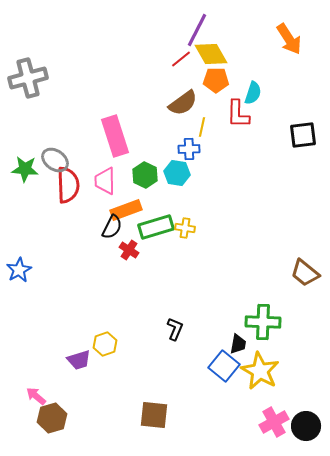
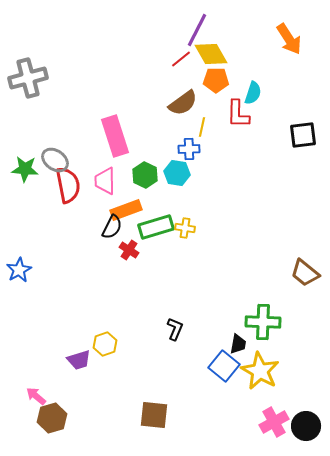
red semicircle: rotated 9 degrees counterclockwise
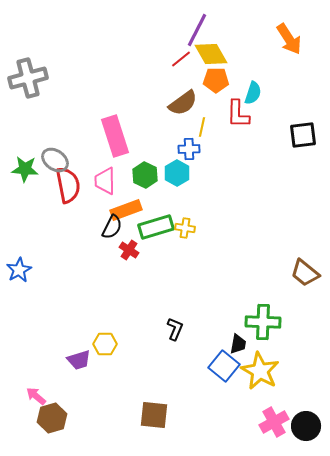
cyan hexagon: rotated 20 degrees clockwise
yellow hexagon: rotated 20 degrees clockwise
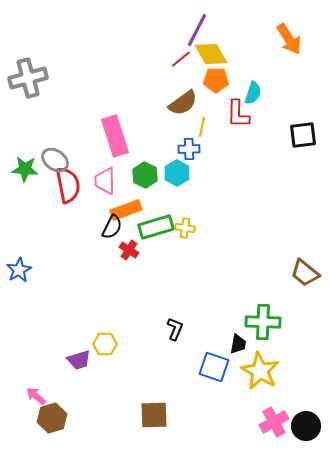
blue square: moved 10 px left, 1 px down; rotated 20 degrees counterclockwise
brown square: rotated 8 degrees counterclockwise
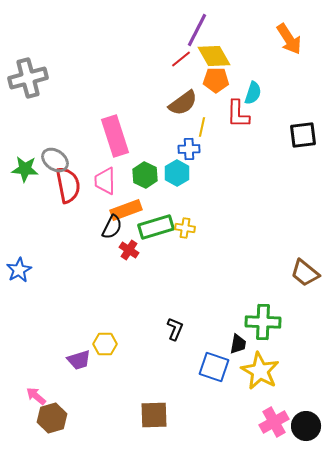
yellow diamond: moved 3 px right, 2 px down
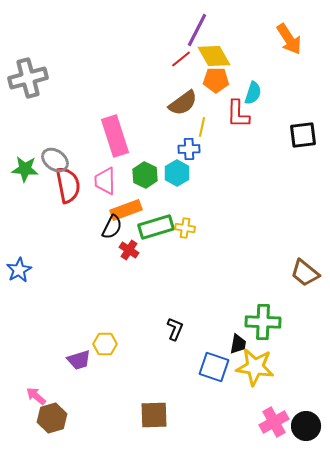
yellow star: moved 5 px left, 4 px up; rotated 21 degrees counterclockwise
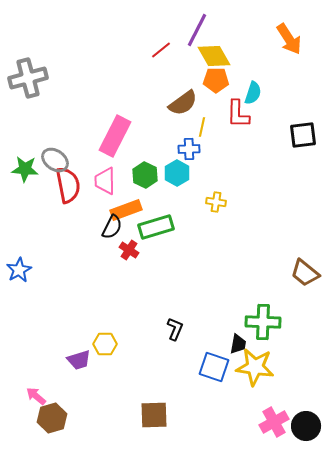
red line: moved 20 px left, 9 px up
pink rectangle: rotated 45 degrees clockwise
yellow cross: moved 31 px right, 26 px up
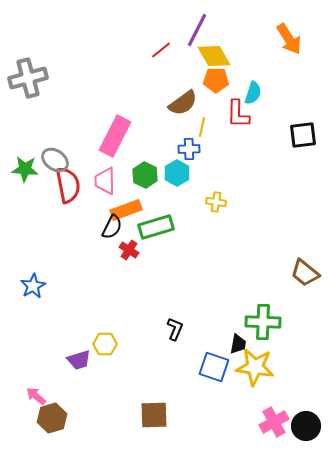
blue star: moved 14 px right, 16 px down
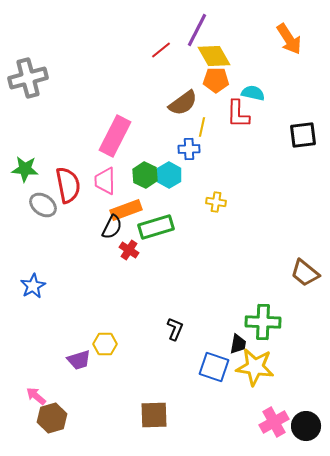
cyan semicircle: rotated 95 degrees counterclockwise
gray ellipse: moved 12 px left, 45 px down
cyan hexagon: moved 8 px left, 2 px down
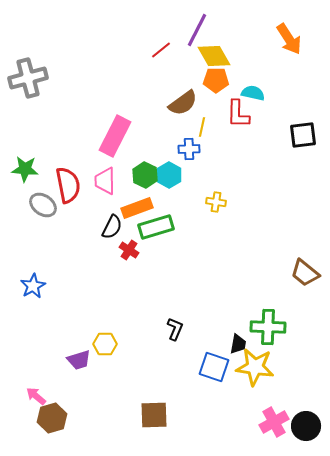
orange rectangle: moved 11 px right, 2 px up
green cross: moved 5 px right, 5 px down
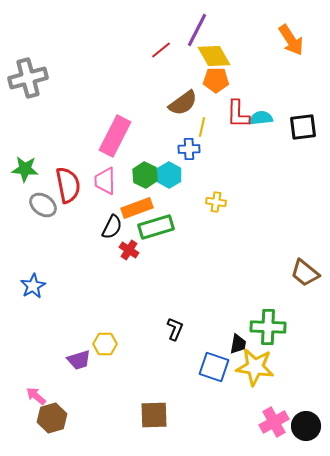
orange arrow: moved 2 px right, 1 px down
cyan semicircle: moved 8 px right, 25 px down; rotated 20 degrees counterclockwise
black square: moved 8 px up
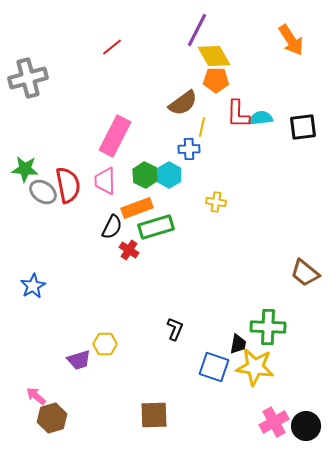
red line: moved 49 px left, 3 px up
gray ellipse: moved 13 px up
